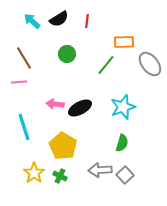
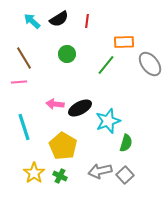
cyan star: moved 15 px left, 14 px down
green semicircle: moved 4 px right
gray arrow: moved 1 px down; rotated 10 degrees counterclockwise
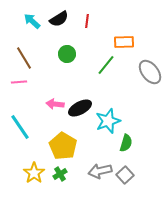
gray ellipse: moved 8 px down
cyan line: moved 4 px left; rotated 16 degrees counterclockwise
green cross: moved 2 px up; rotated 32 degrees clockwise
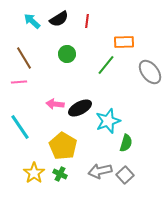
green cross: rotated 32 degrees counterclockwise
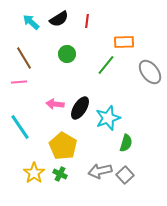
cyan arrow: moved 1 px left, 1 px down
black ellipse: rotated 30 degrees counterclockwise
cyan star: moved 3 px up
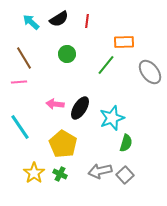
cyan star: moved 4 px right
yellow pentagon: moved 2 px up
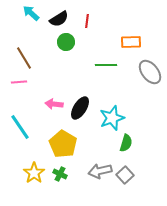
cyan arrow: moved 9 px up
orange rectangle: moved 7 px right
green circle: moved 1 px left, 12 px up
green line: rotated 50 degrees clockwise
pink arrow: moved 1 px left
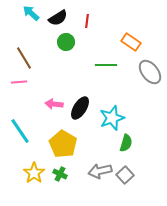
black semicircle: moved 1 px left, 1 px up
orange rectangle: rotated 36 degrees clockwise
cyan line: moved 4 px down
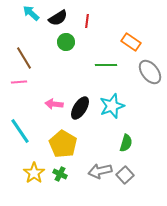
cyan star: moved 12 px up
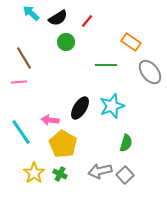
red line: rotated 32 degrees clockwise
pink arrow: moved 4 px left, 16 px down
cyan line: moved 1 px right, 1 px down
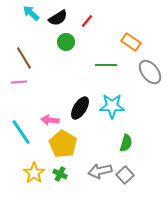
cyan star: rotated 20 degrees clockwise
